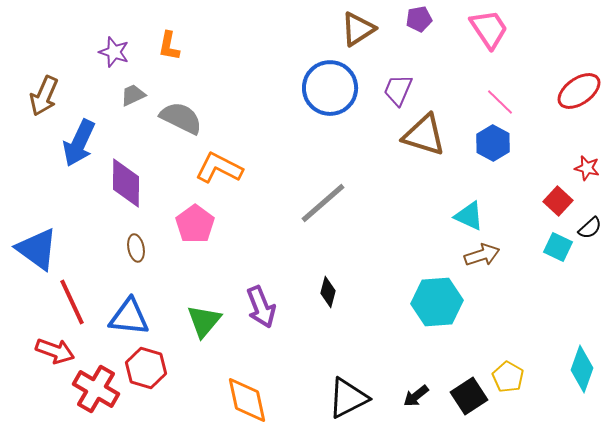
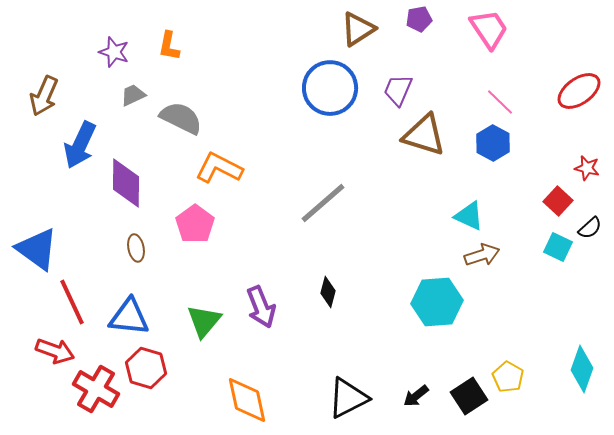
blue arrow at (79, 143): moved 1 px right, 2 px down
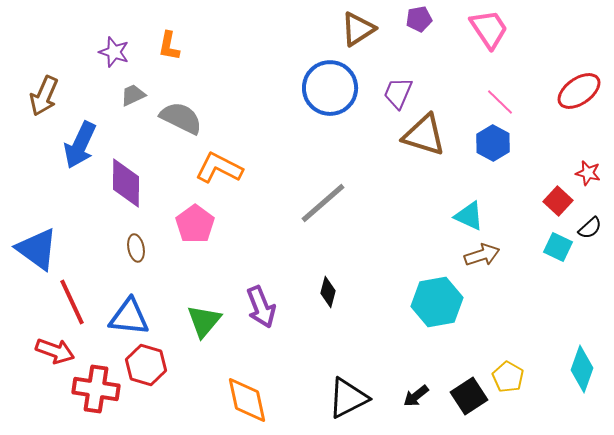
purple trapezoid at (398, 90): moved 3 px down
red star at (587, 168): moved 1 px right, 5 px down
cyan hexagon at (437, 302): rotated 6 degrees counterclockwise
red hexagon at (146, 368): moved 3 px up
red cross at (96, 389): rotated 21 degrees counterclockwise
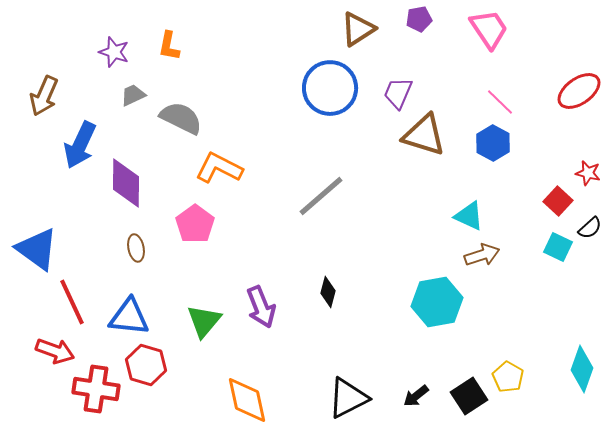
gray line at (323, 203): moved 2 px left, 7 px up
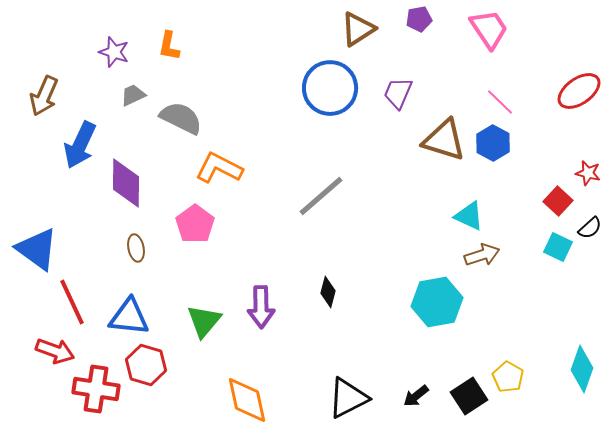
brown triangle at (424, 135): moved 20 px right, 5 px down
purple arrow at (261, 307): rotated 21 degrees clockwise
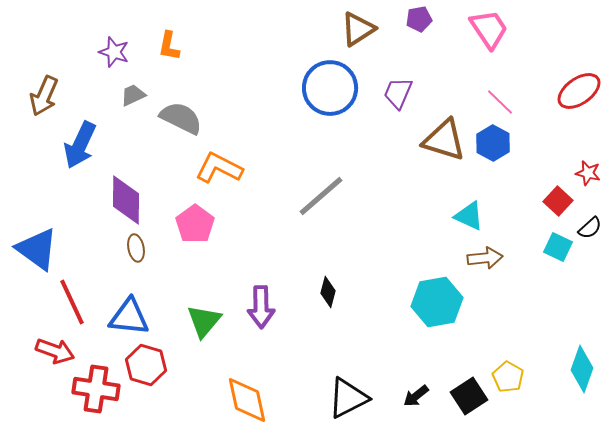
purple diamond at (126, 183): moved 17 px down
brown arrow at (482, 255): moved 3 px right, 3 px down; rotated 12 degrees clockwise
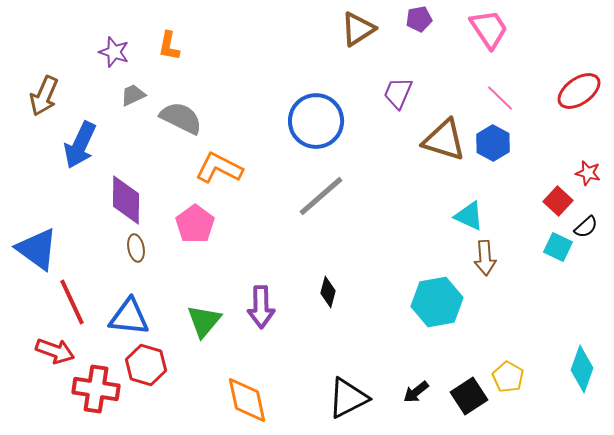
blue circle at (330, 88): moved 14 px left, 33 px down
pink line at (500, 102): moved 4 px up
black semicircle at (590, 228): moved 4 px left, 1 px up
brown arrow at (485, 258): rotated 92 degrees clockwise
black arrow at (416, 396): moved 4 px up
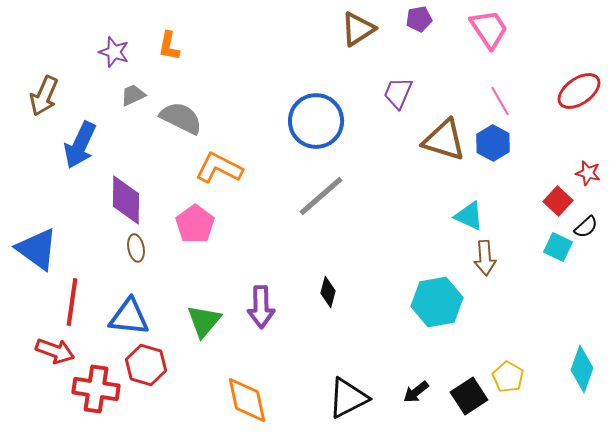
pink line at (500, 98): moved 3 px down; rotated 16 degrees clockwise
red line at (72, 302): rotated 33 degrees clockwise
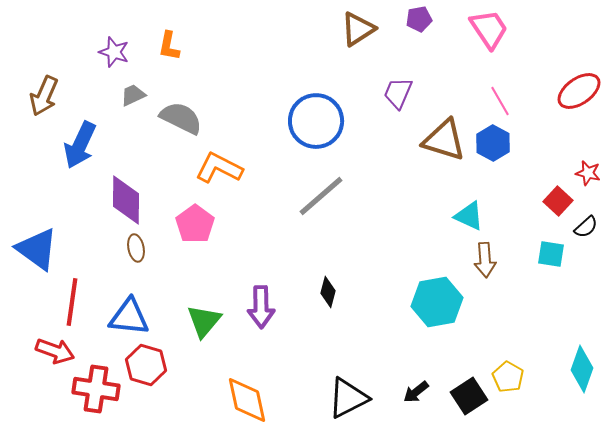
cyan square at (558, 247): moved 7 px left, 7 px down; rotated 16 degrees counterclockwise
brown arrow at (485, 258): moved 2 px down
